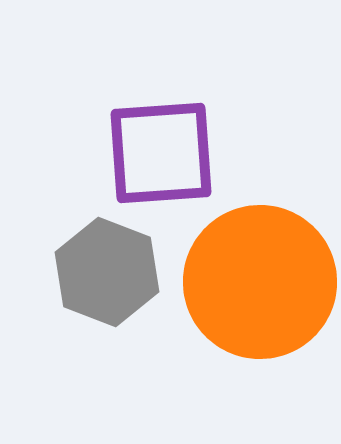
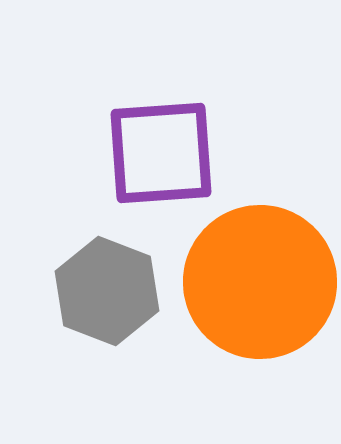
gray hexagon: moved 19 px down
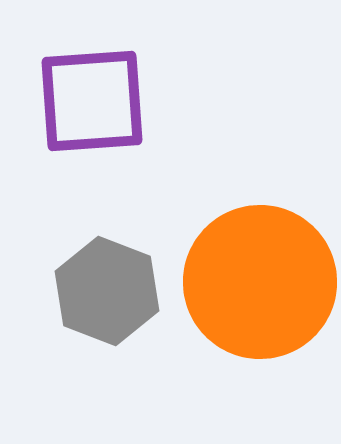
purple square: moved 69 px left, 52 px up
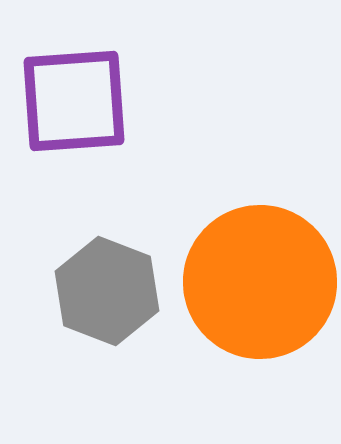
purple square: moved 18 px left
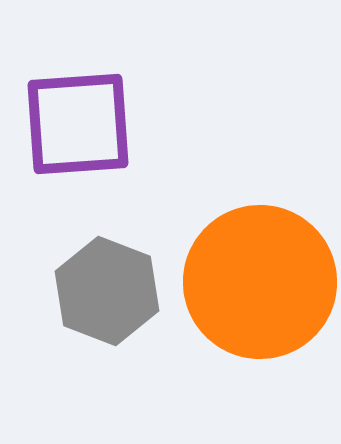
purple square: moved 4 px right, 23 px down
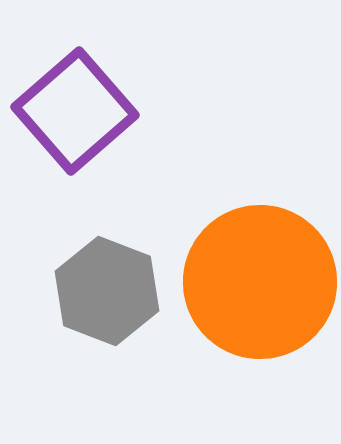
purple square: moved 3 px left, 13 px up; rotated 37 degrees counterclockwise
